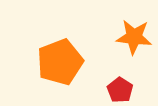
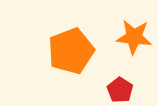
orange pentagon: moved 11 px right, 11 px up
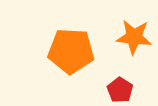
orange pentagon: rotated 24 degrees clockwise
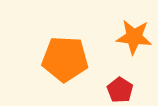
orange pentagon: moved 6 px left, 8 px down
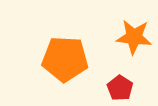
red pentagon: moved 2 px up
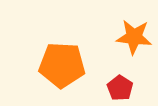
orange pentagon: moved 3 px left, 6 px down
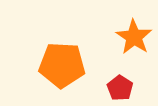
orange star: rotated 27 degrees clockwise
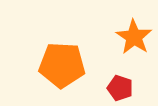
red pentagon: rotated 15 degrees counterclockwise
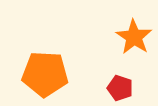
orange pentagon: moved 17 px left, 9 px down
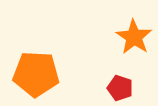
orange pentagon: moved 9 px left
